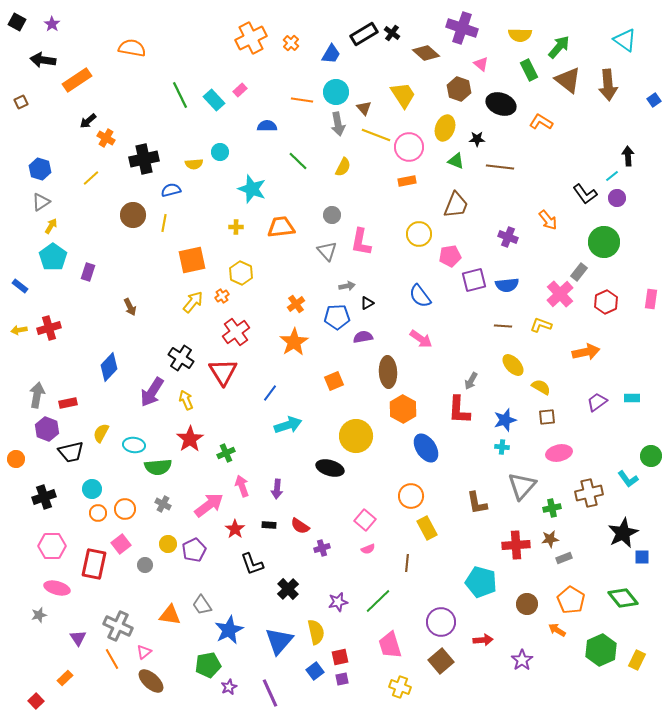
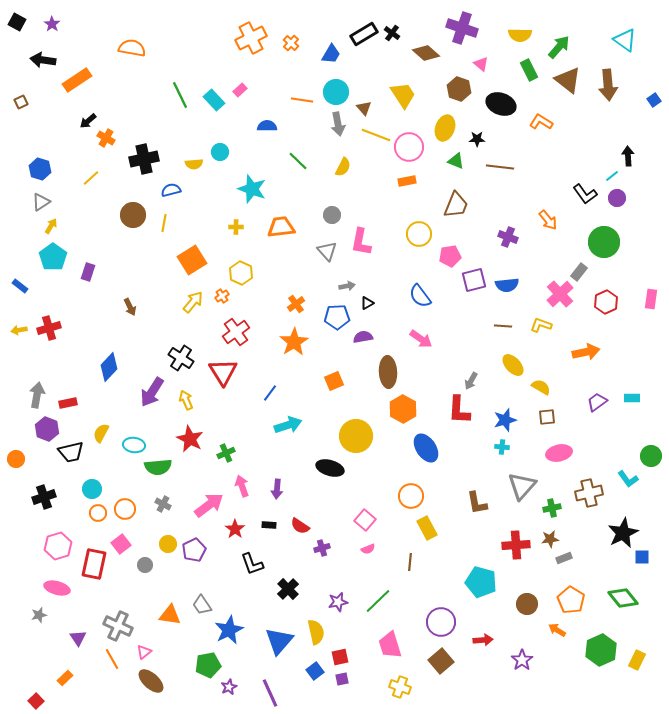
orange square at (192, 260): rotated 20 degrees counterclockwise
red star at (190, 439): rotated 12 degrees counterclockwise
pink hexagon at (52, 546): moved 6 px right; rotated 16 degrees counterclockwise
brown line at (407, 563): moved 3 px right, 1 px up
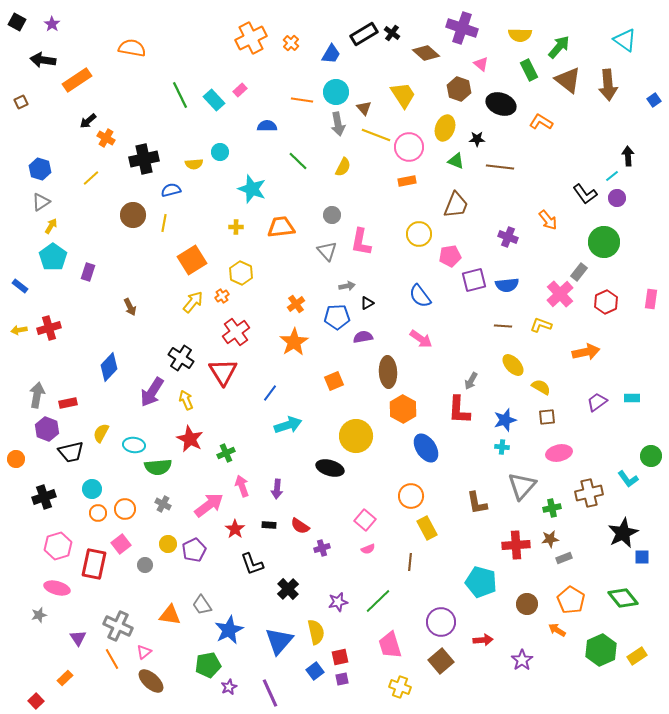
yellow rectangle at (637, 660): moved 4 px up; rotated 30 degrees clockwise
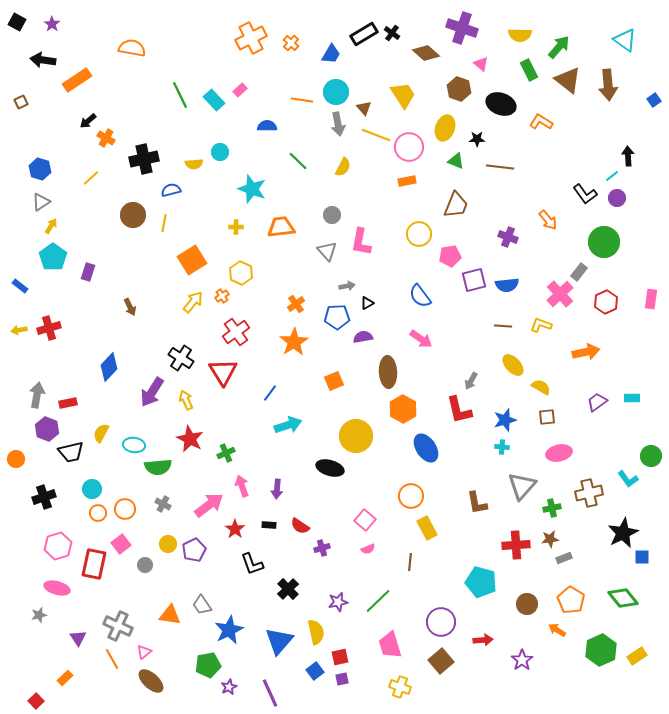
red L-shape at (459, 410): rotated 16 degrees counterclockwise
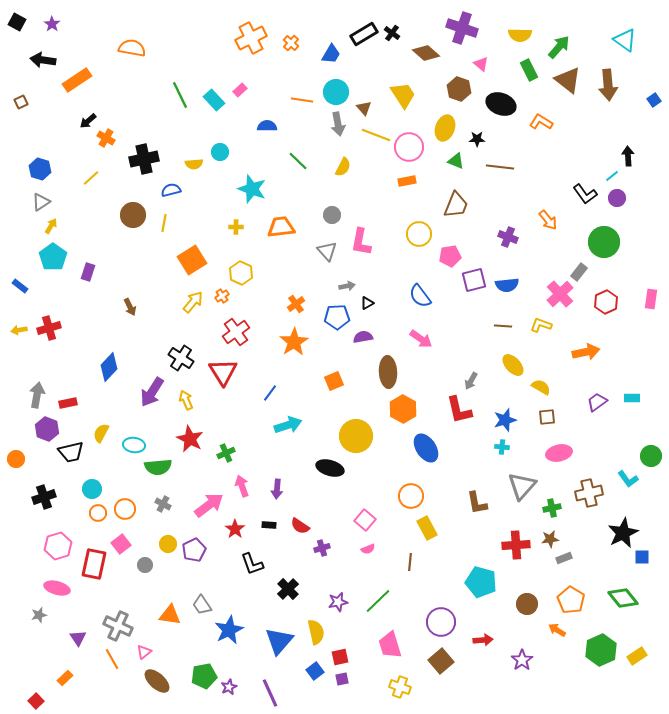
green pentagon at (208, 665): moved 4 px left, 11 px down
brown ellipse at (151, 681): moved 6 px right
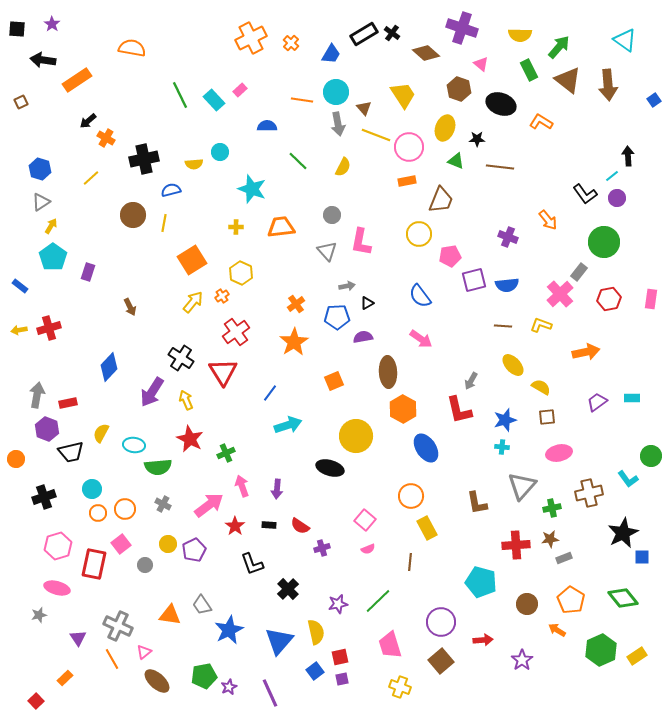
black square at (17, 22): moved 7 px down; rotated 24 degrees counterclockwise
brown trapezoid at (456, 205): moved 15 px left, 5 px up
red hexagon at (606, 302): moved 3 px right, 3 px up; rotated 15 degrees clockwise
red star at (235, 529): moved 3 px up
purple star at (338, 602): moved 2 px down
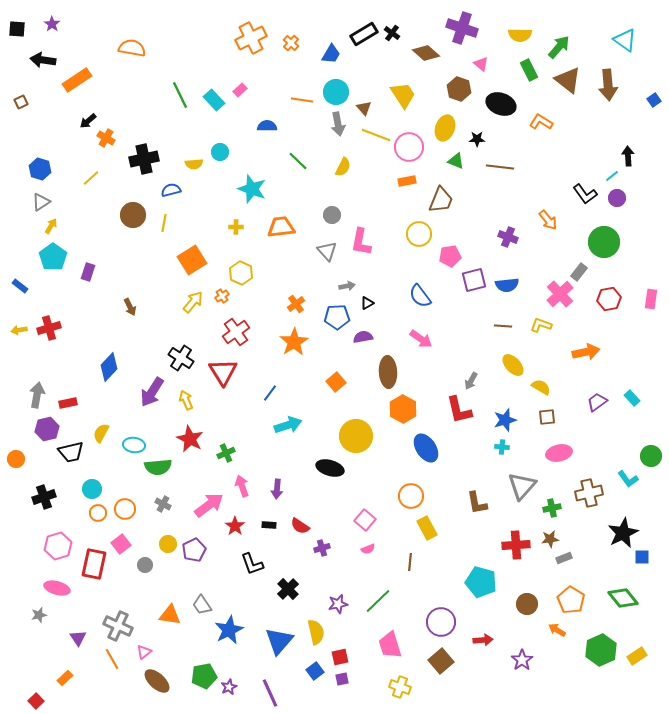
orange square at (334, 381): moved 2 px right, 1 px down; rotated 18 degrees counterclockwise
cyan rectangle at (632, 398): rotated 49 degrees clockwise
purple hexagon at (47, 429): rotated 25 degrees clockwise
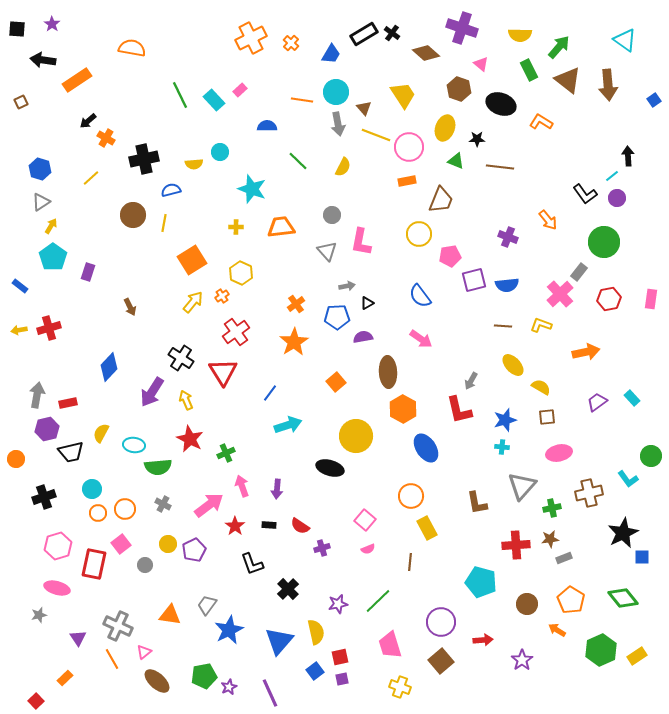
gray trapezoid at (202, 605): moved 5 px right; rotated 70 degrees clockwise
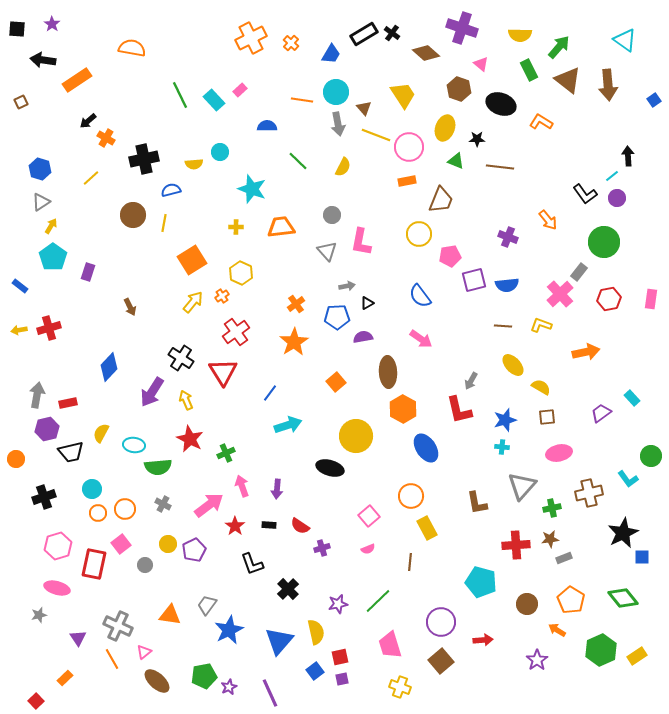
purple trapezoid at (597, 402): moved 4 px right, 11 px down
pink square at (365, 520): moved 4 px right, 4 px up; rotated 10 degrees clockwise
purple star at (522, 660): moved 15 px right
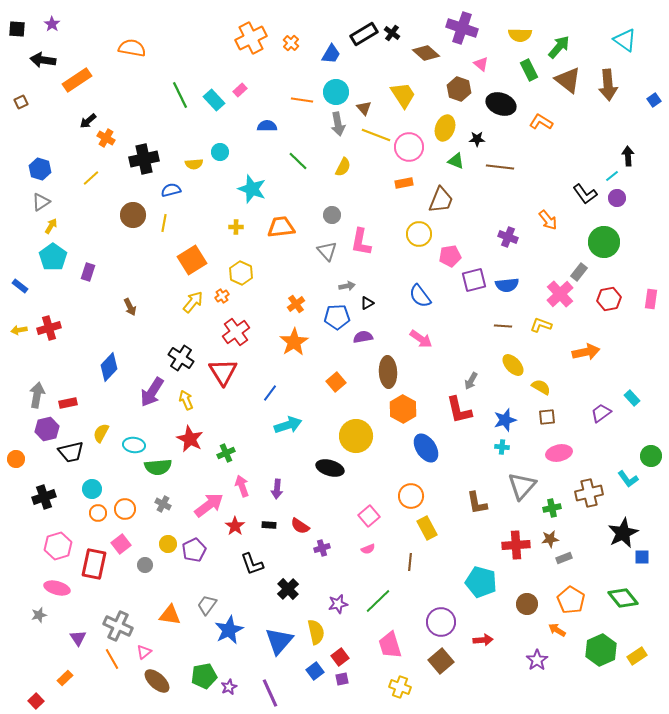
orange rectangle at (407, 181): moved 3 px left, 2 px down
red square at (340, 657): rotated 24 degrees counterclockwise
